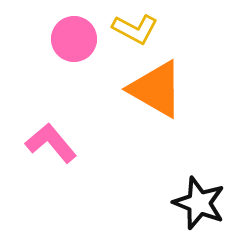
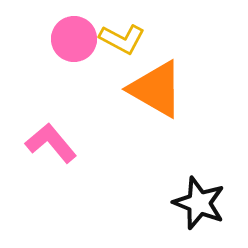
yellow L-shape: moved 13 px left, 10 px down
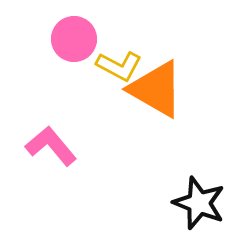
yellow L-shape: moved 3 px left, 27 px down
pink L-shape: moved 3 px down
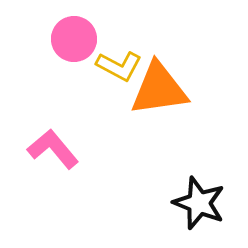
orange triangle: moved 3 px right; rotated 38 degrees counterclockwise
pink L-shape: moved 2 px right, 3 px down
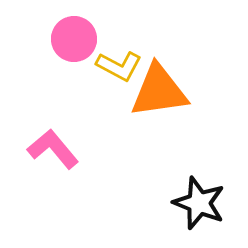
orange triangle: moved 2 px down
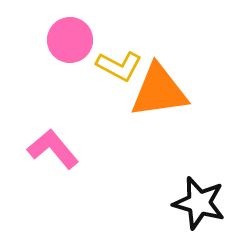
pink circle: moved 4 px left, 1 px down
black star: rotated 6 degrees counterclockwise
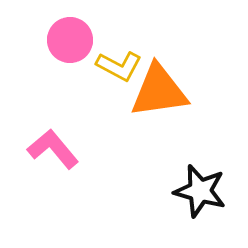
black star: moved 1 px right, 12 px up
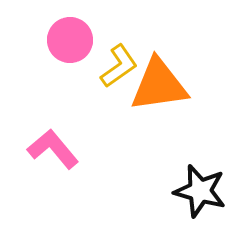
yellow L-shape: rotated 63 degrees counterclockwise
orange triangle: moved 6 px up
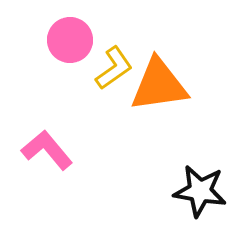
yellow L-shape: moved 5 px left, 2 px down
pink L-shape: moved 6 px left, 1 px down
black star: rotated 6 degrees counterclockwise
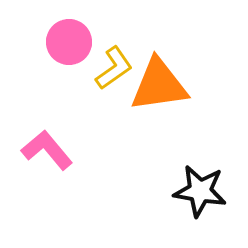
pink circle: moved 1 px left, 2 px down
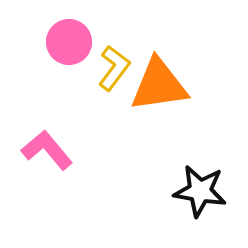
yellow L-shape: rotated 18 degrees counterclockwise
